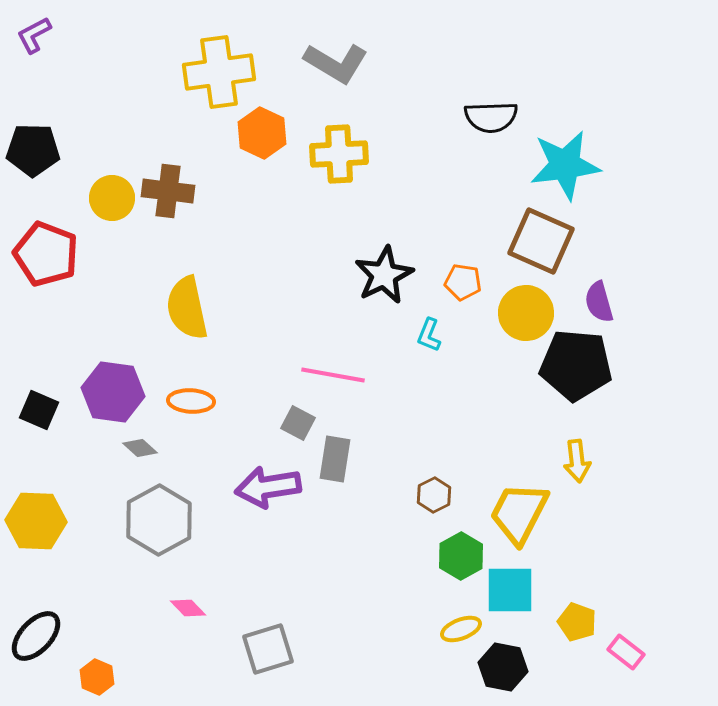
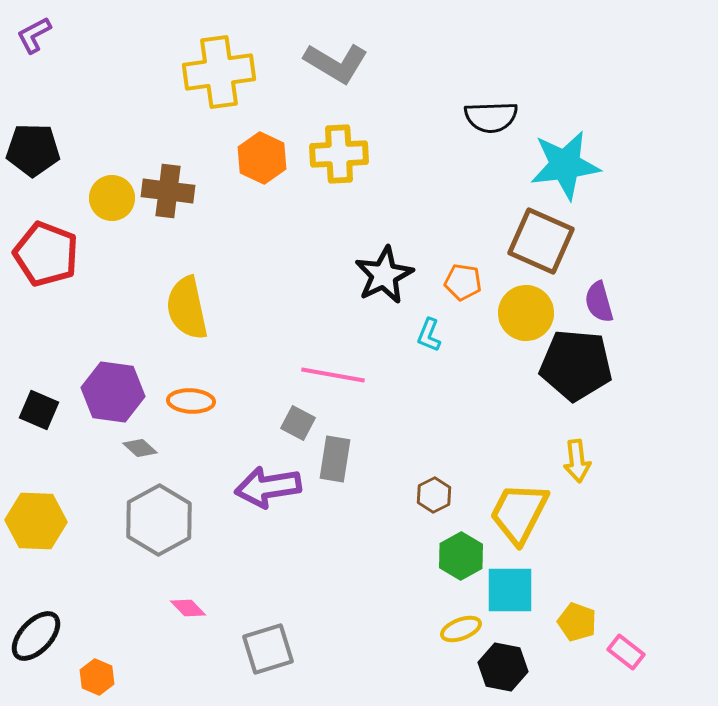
orange hexagon at (262, 133): moved 25 px down
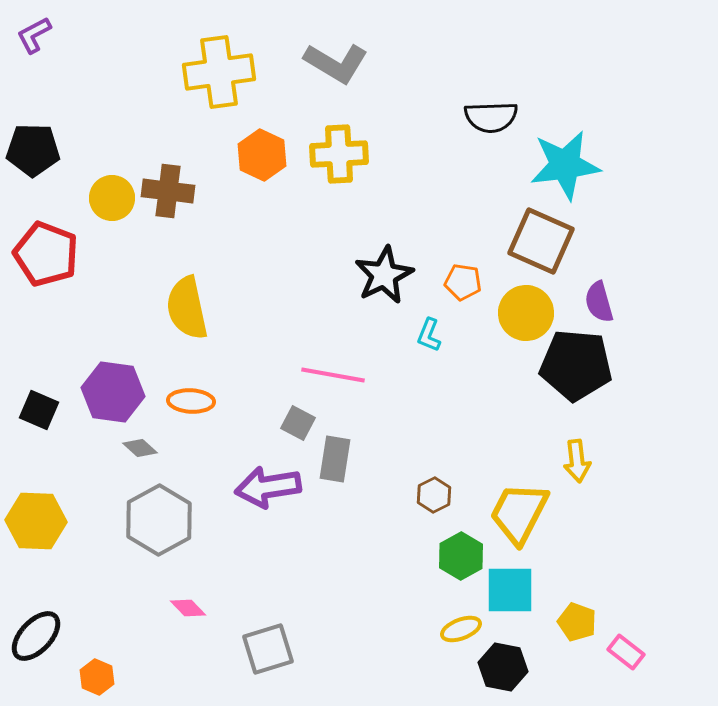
orange hexagon at (262, 158): moved 3 px up
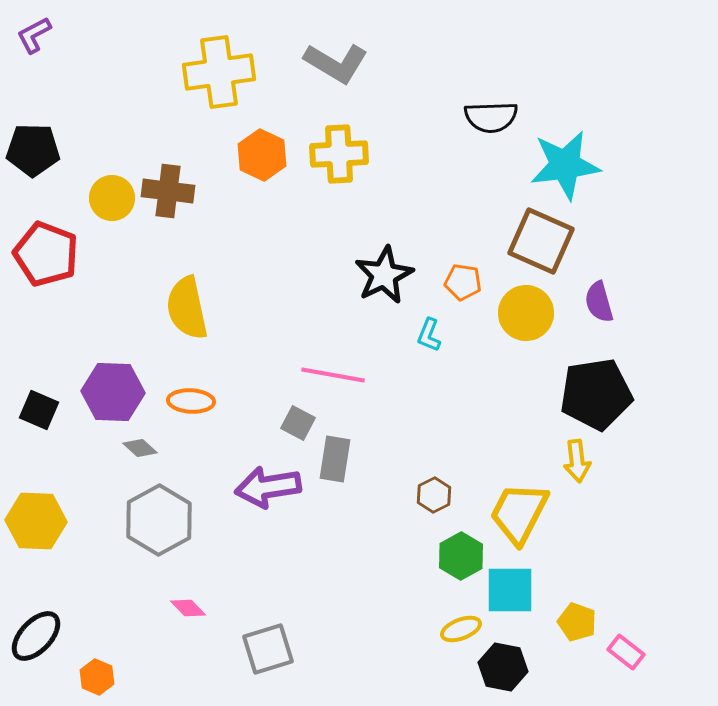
black pentagon at (576, 365): moved 20 px right, 29 px down; rotated 14 degrees counterclockwise
purple hexagon at (113, 392): rotated 6 degrees counterclockwise
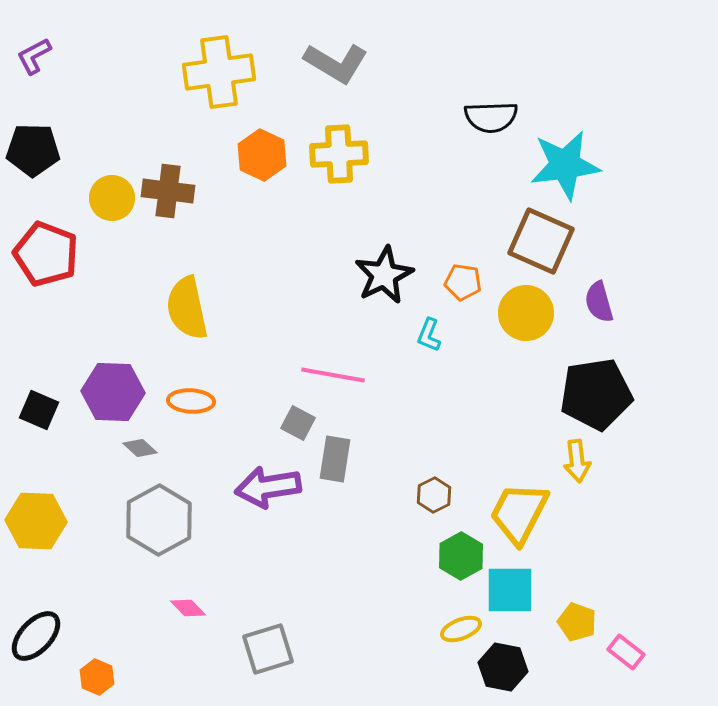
purple L-shape at (34, 35): moved 21 px down
